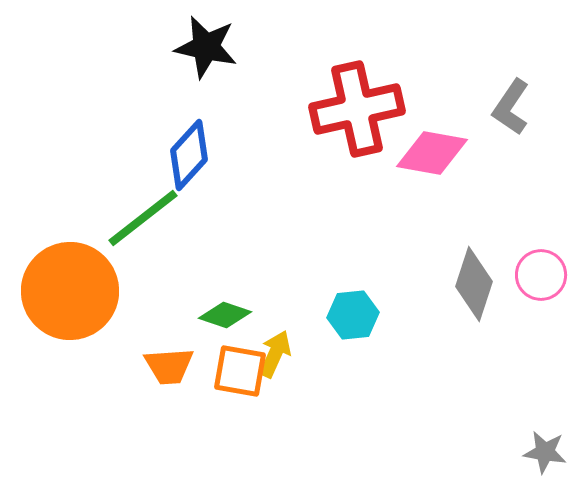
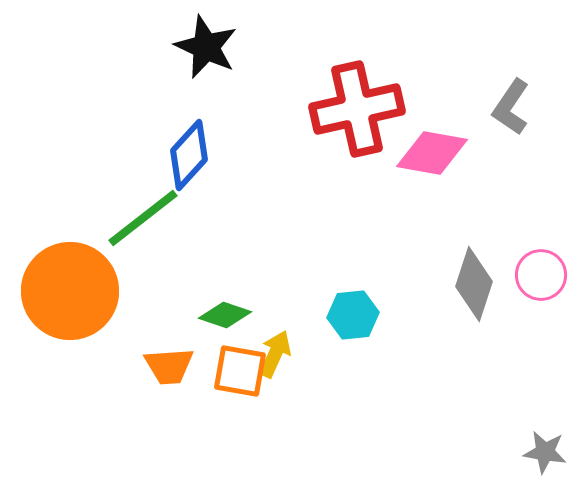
black star: rotated 12 degrees clockwise
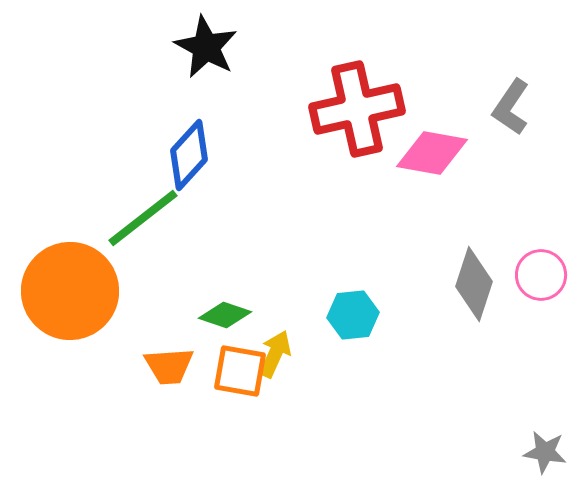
black star: rotated 4 degrees clockwise
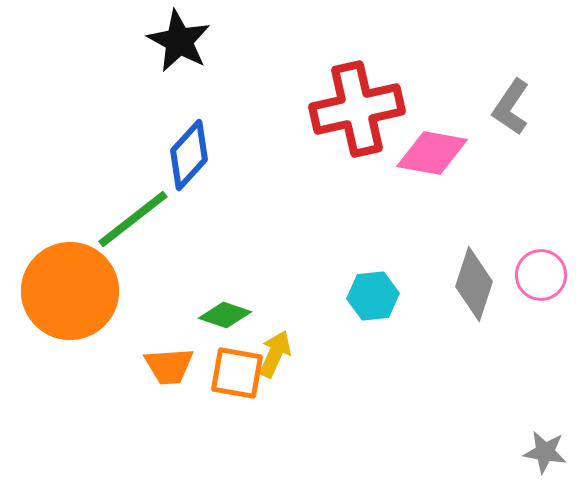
black star: moved 27 px left, 6 px up
green line: moved 10 px left, 1 px down
cyan hexagon: moved 20 px right, 19 px up
orange square: moved 3 px left, 2 px down
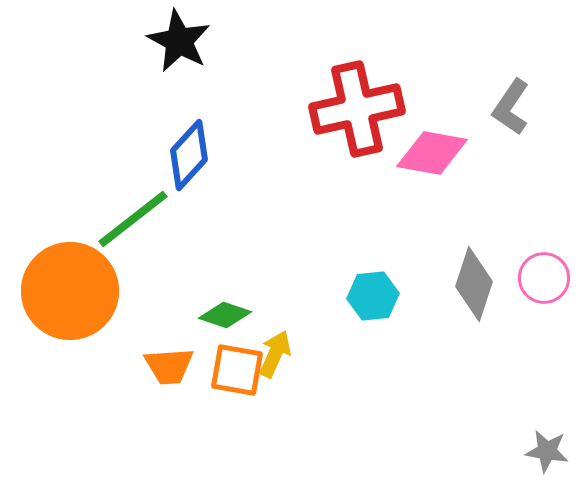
pink circle: moved 3 px right, 3 px down
orange square: moved 3 px up
gray star: moved 2 px right, 1 px up
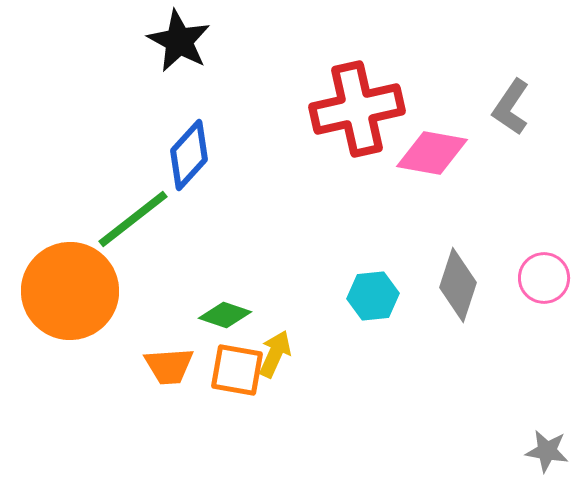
gray diamond: moved 16 px left, 1 px down
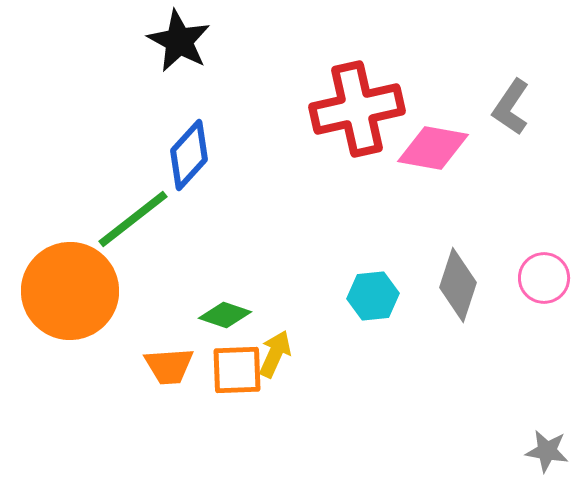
pink diamond: moved 1 px right, 5 px up
orange square: rotated 12 degrees counterclockwise
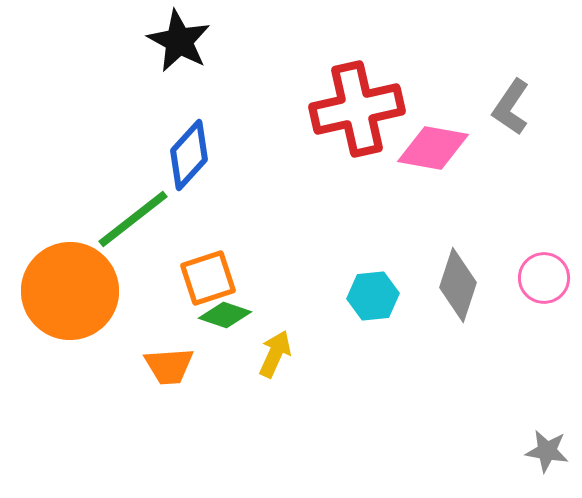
orange square: moved 29 px left, 92 px up; rotated 16 degrees counterclockwise
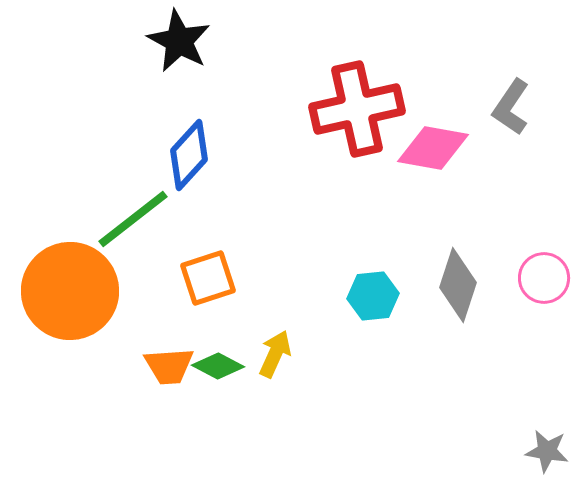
green diamond: moved 7 px left, 51 px down; rotated 9 degrees clockwise
